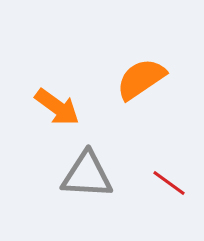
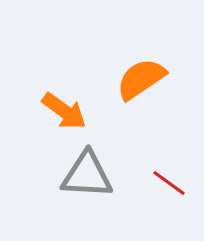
orange arrow: moved 7 px right, 4 px down
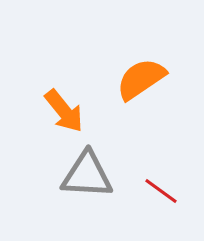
orange arrow: rotated 15 degrees clockwise
red line: moved 8 px left, 8 px down
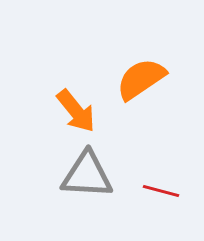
orange arrow: moved 12 px right
red line: rotated 21 degrees counterclockwise
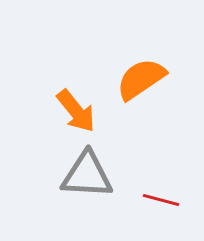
red line: moved 9 px down
